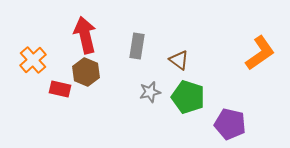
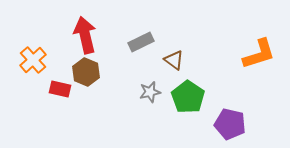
gray rectangle: moved 4 px right, 4 px up; rotated 55 degrees clockwise
orange L-shape: moved 1 px left, 1 px down; rotated 18 degrees clockwise
brown triangle: moved 5 px left
green pentagon: rotated 16 degrees clockwise
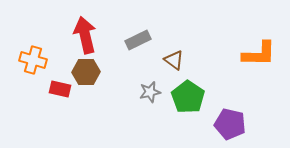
gray rectangle: moved 3 px left, 2 px up
orange L-shape: rotated 18 degrees clockwise
orange cross: rotated 32 degrees counterclockwise
brown hexagon: rotated 24 degrees counterclockwise
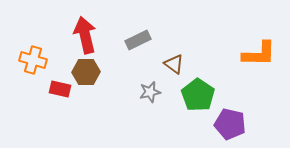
brown triangle: moved 4 px down
green pentagon: moved 10 px right, 2 px up
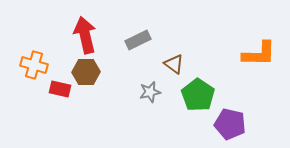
orange cross: moved 1 px right, 5 px down
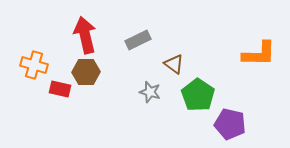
gray star: rotated 30 degrees clockwise
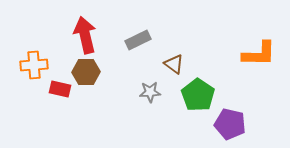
orange cross: rotated 20 degrees counterclockwise
gray star: rotated 20 degrees counterclockwise
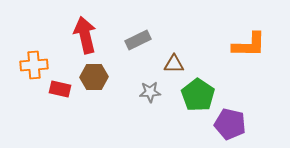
orange L-shape: moved 10 px left, 9 px up
brown triangle: rotated 35 degrees counterclockwise
brown hexagon: moved 8 px right, 5 px down
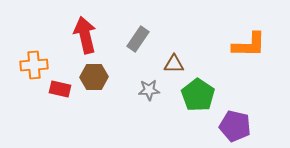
gray rectangle: moved 1 px up; rotated 30 degrees counterclockwise
gray star: moved 1 px left, 2 px up
purple pentagon: moved 5 px right, 2 px down
